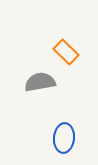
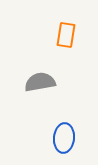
orange rectangle: moved 17 px up; rotated 55 degrees clockwise
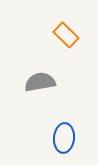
orange rectangle: rotated 55 degrees counterclockwise
